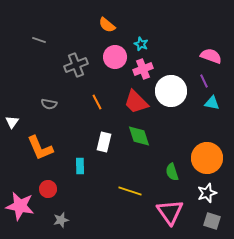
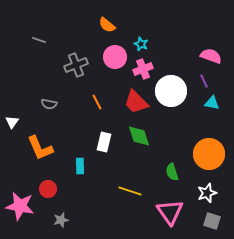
orange circle: moved 2 px right, 4 px up
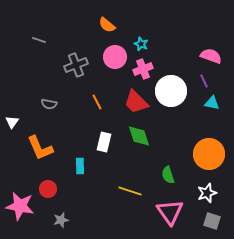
green semicircle: moved 4 px left, 3 px down
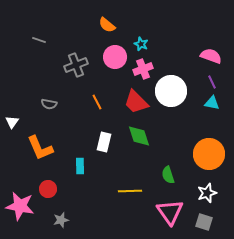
purple line: moved 8 px right, 1 px down
yellow line: rotated 20 degrees counterclockwise
gray square: moved 8 px left, 1 px down
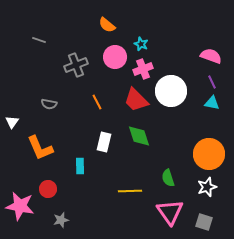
red trapezoid: moved 2 px up
green semicircle: moved 3 px down
white star: moved 6 px up
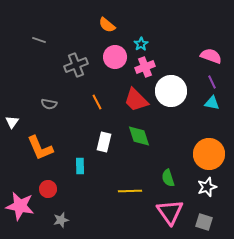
cyan star: rotated 16 degrees clockwise
pink cross: moved 2 px right, 2 px up
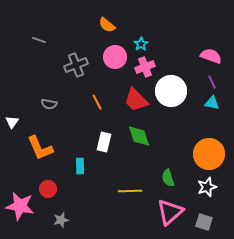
pink triangle: rotated 24 degrees clockwise
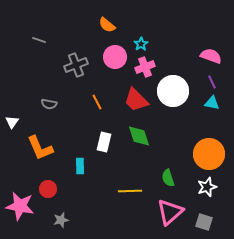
white circle: moved 2 px right
